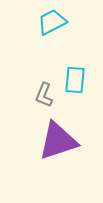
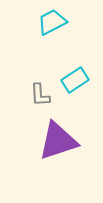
cyan rectangle: rotated 52 degrees clockwise
gray L-shape: moved 4 px left; rotated 25 degrees counterclockwise
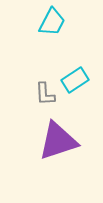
cyan trapezoid: rotated 144 degrees clockwise
gray L-shape: moved 5 px right, 1 px up
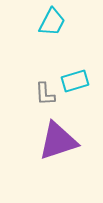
cyan rectangle: moved 1 px down; rotated 16 degrees clockwise
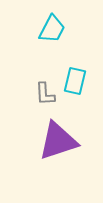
cyan trapezoid: moved 7 px down
cyan rectangle: rotated 60 degrees counterclockwise
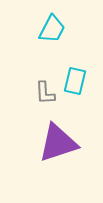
gray L-shape: moved 1 px up
purple triangle: moved 2 px down
